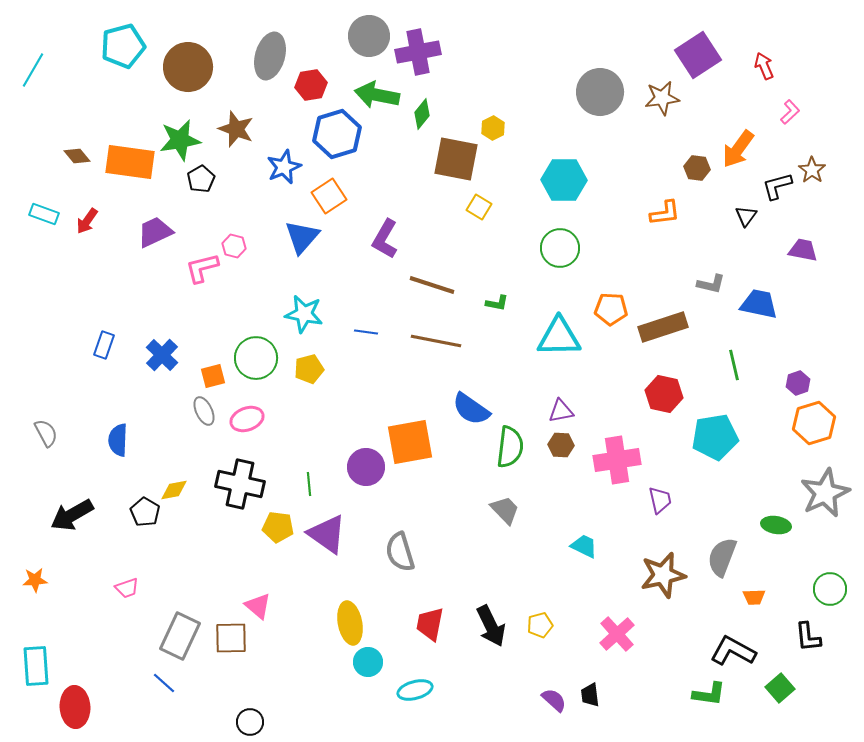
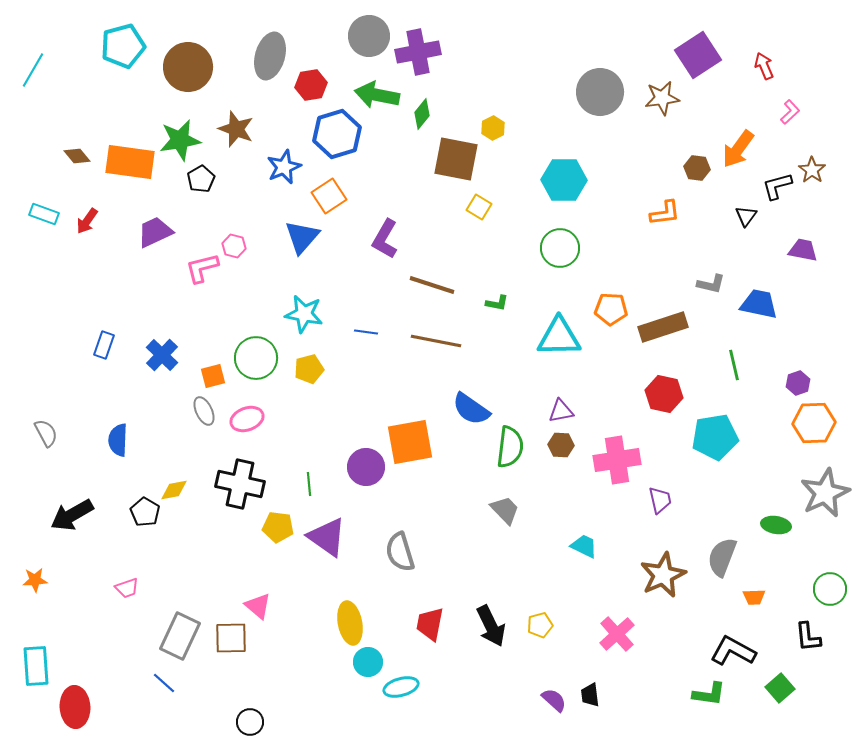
orange hexagon at (814, 423): rotated 15 degrees clockwise
purple triangle at (327, 534): moved 3 px down
brown star at (663, 575): rotated 12 degrees counterclockwise
cyan ellipse at (415, 690): moved 14 px left, 3 px up
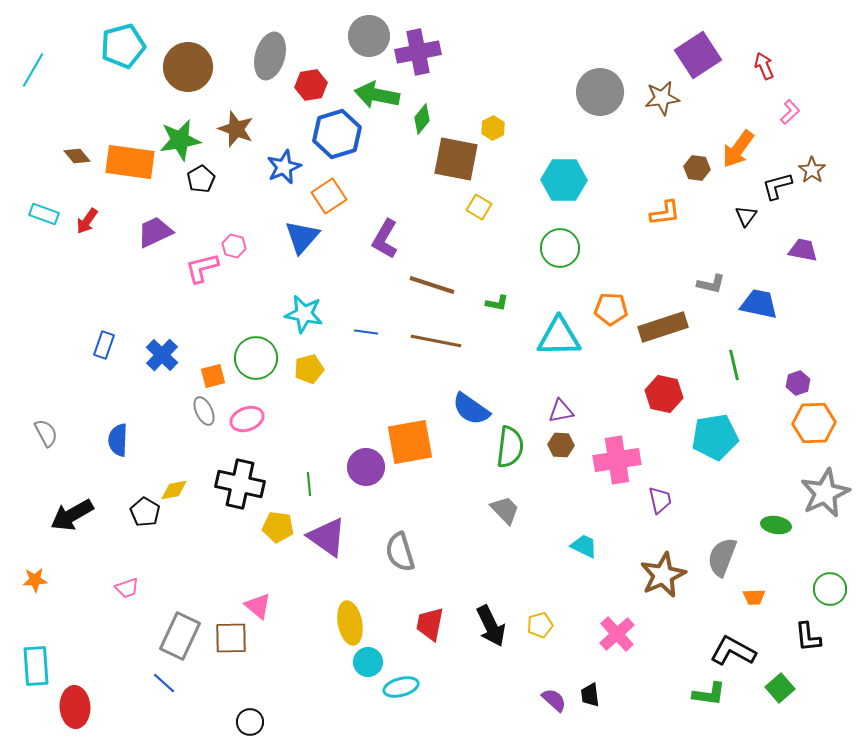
green diamond at (422, 114): moved 5 px down
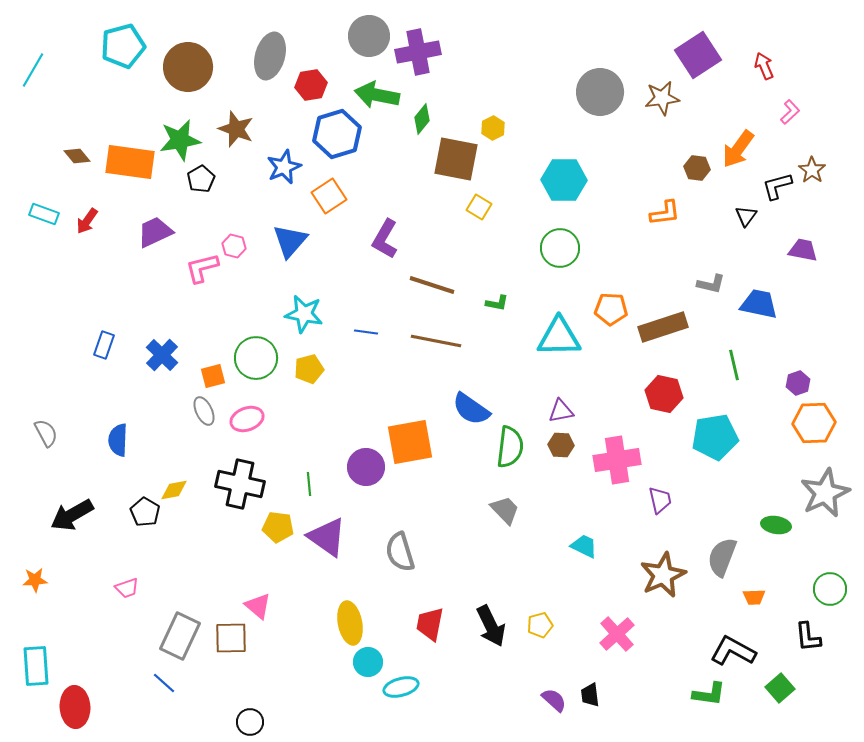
blue triangle at (302, 237): moved 12 px left, 4 px down
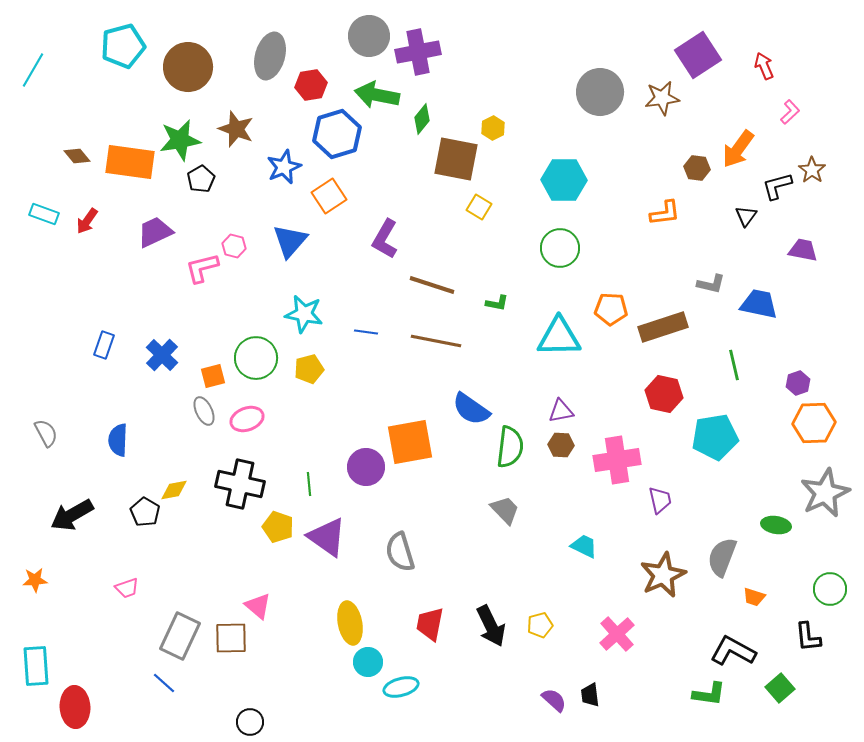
yellow pentagon at (278, 527): rotated 12 degrees clockwise
orange trapezoid at (754, 597): rotated 20 degrees clockwise
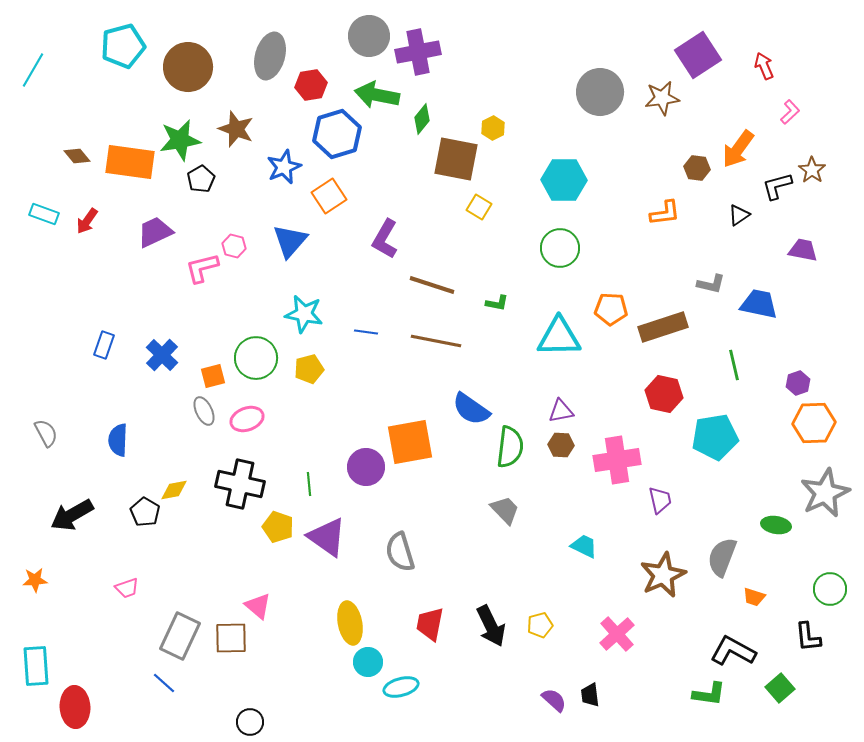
black triangle at (746, 216): moved 7 px left, 1 px up; rotated 20 degrees clockwise
